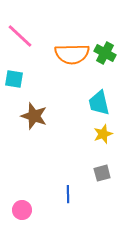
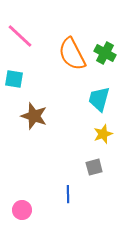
orange semicircle: rotated 64 degrees clockwise
cyan trapezoid: moved 4 px up; rotated 28 degrees clockwise
gray square: moved 8 px left, 6 px up
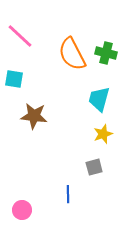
green cross: moved 1 px right; rotated 15 degrees counterclockwise
brown star: rotated 12 degrees counterclockwise
